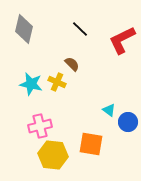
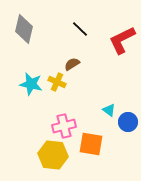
brown semicircle: rotated 77 degrees counterclockwise
pink cross: moved 24 px right
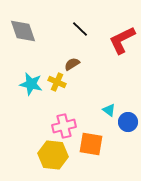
gray diamond: moved 1 px left, 2 px down; rotated 32 degrees counterclockwise
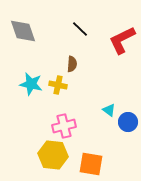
brown semicircle: rotated 126 degrees clockwise
yellow cross: moved 1 px right, 3 px down; rotated 12 degrees counterclockwise
orange square: moved 20 px down
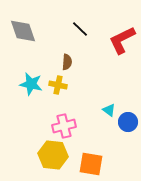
brown semicircle: moved 5 px left, 2 px up
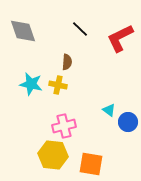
red L-shape: moved 2 px left, 2 px up
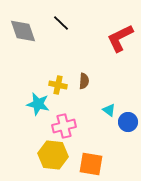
black line: moved 19 px left, 6 px up
brown semicircle: moved 17 px right, 19 px down
cyan star: moved 7 px right, 20 px down
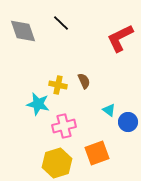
brown semicircle: rotated 28 degrees counterclockwise
yellow hexagon: moved 4 px right, 8 px down; rotated 24 degrees counterclockwise
orange square: moved 6 px right, 11 px up; rotated 30 degrees counterclockwise
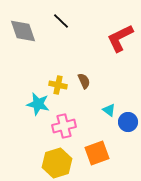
black line: moved 2 px up
